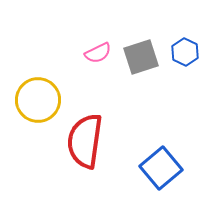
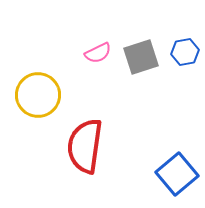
blue hexagon: rotated 24 degrees clockwise
yellow circle: moved 5 px up
red semicircle: moved 5 px down
blue square: moved 16 px right, 6 px down
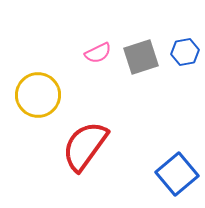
red semicircle: rotated 28 degrees clockwise
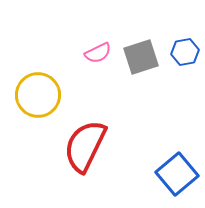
red semicircle: rotated 10 degrees counterclockwise
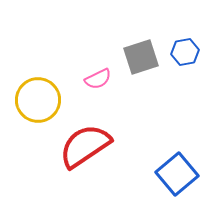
pink semicircle: moved 26 px down
yellow circle: moved 5 px down
red semicircle: rotated 30 degrees clockwise
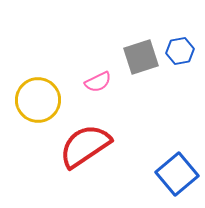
blue hexagon: moved 5 px left, 1 px up
pink semicircle: moved 3 px down
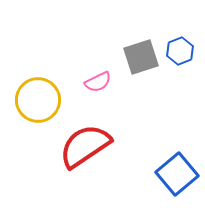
blue hexagon: rotated 12 degrees counterclockwise
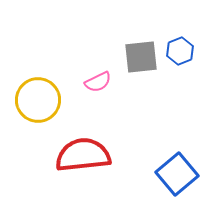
gray square: rotated 12 degrees clockwise
red semicircle: moved 2 px left, 9 px down; rotated 28 degrees clockwise
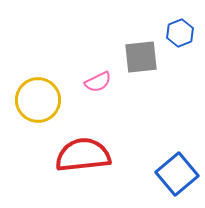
blue hexagon: moved 18 px up
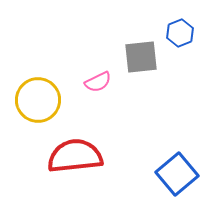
red semicircle: moved 8 px left, 1 px down
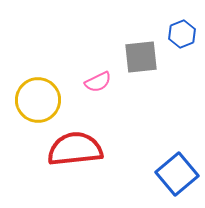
blue hexagon: moved 2 px right, 1 px down
red semicircle: moved 7 px up
